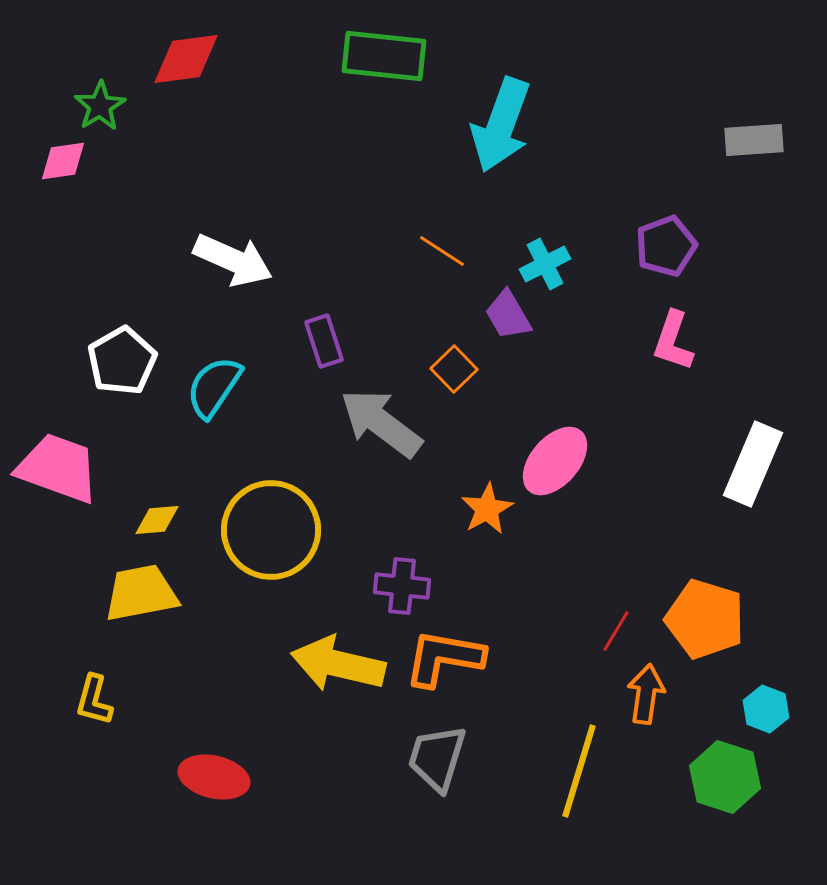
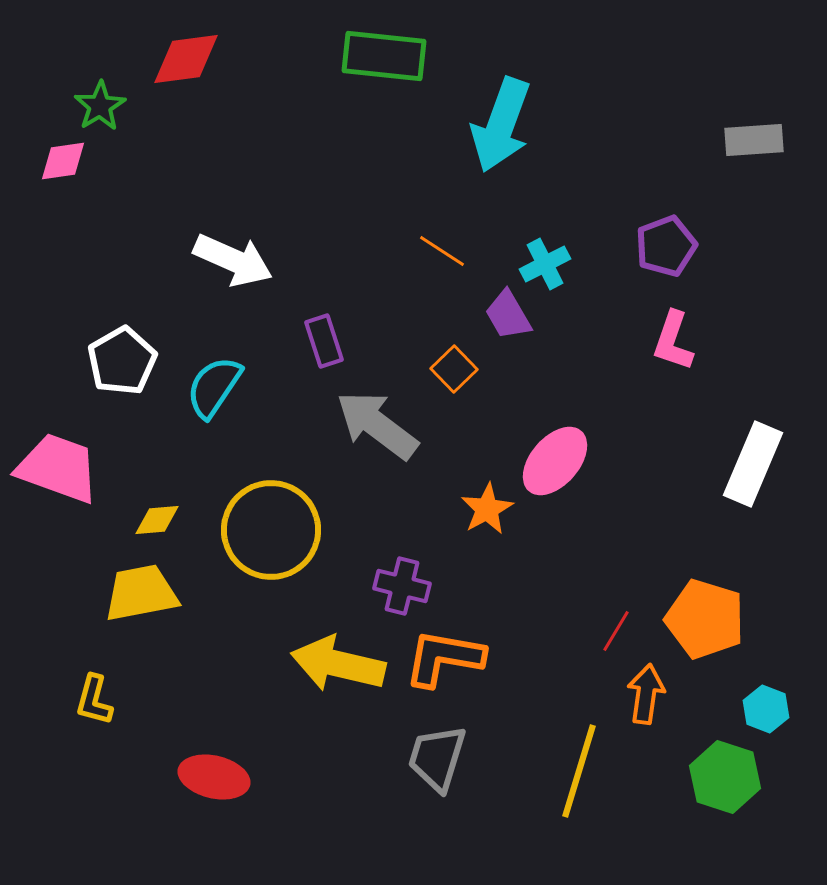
gray arrow: moved 4 px left, 2 px down
purple cross: rotated 8 degrees clockwise
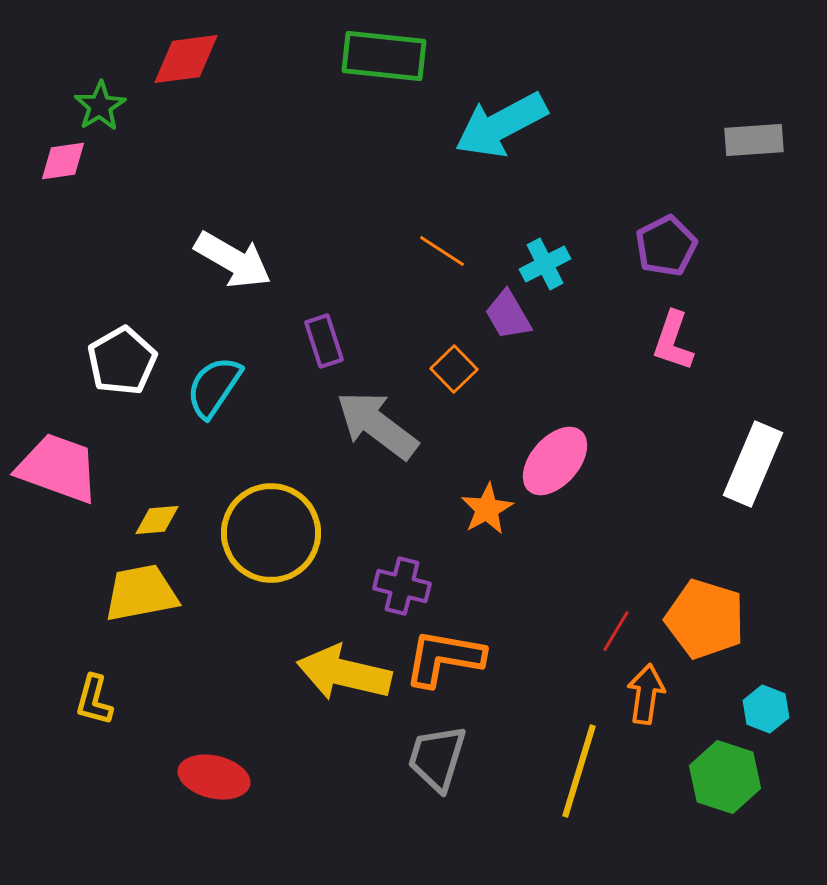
cyan arrow: rotated 42 degrees clockwise
purple pentagon: rotated 6 degrees counterclockwise
white arrow: rotated 6 degrees clockwise
yellow circle: moved 3 px down
yellow arrow: moved 6 px right, 9 px down
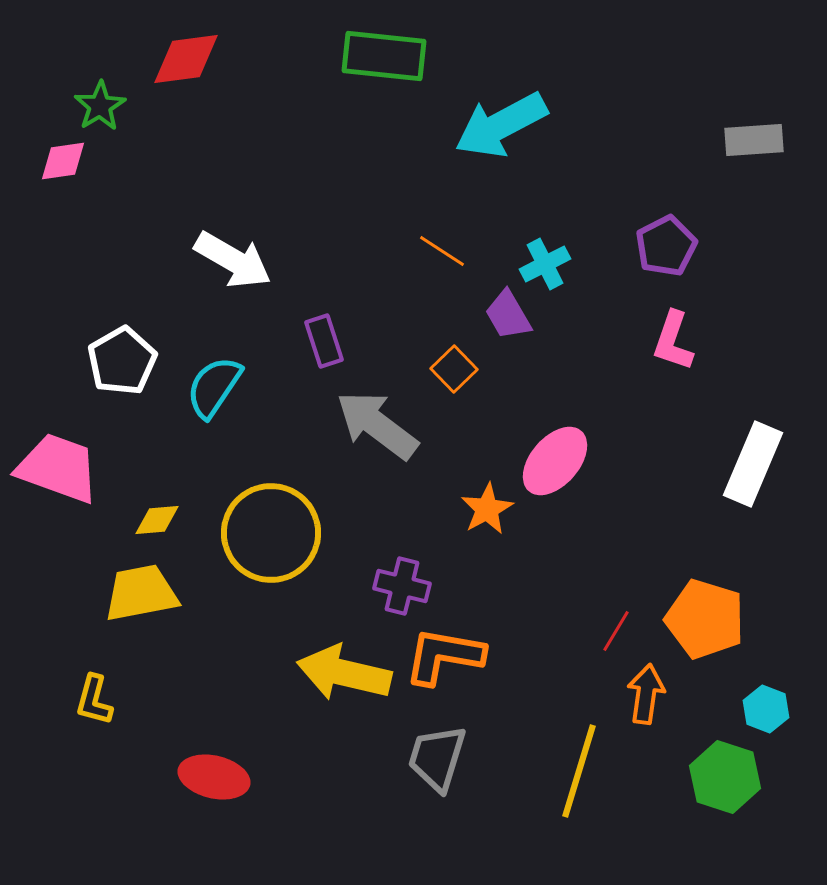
orange L-shape: moved 2 px up
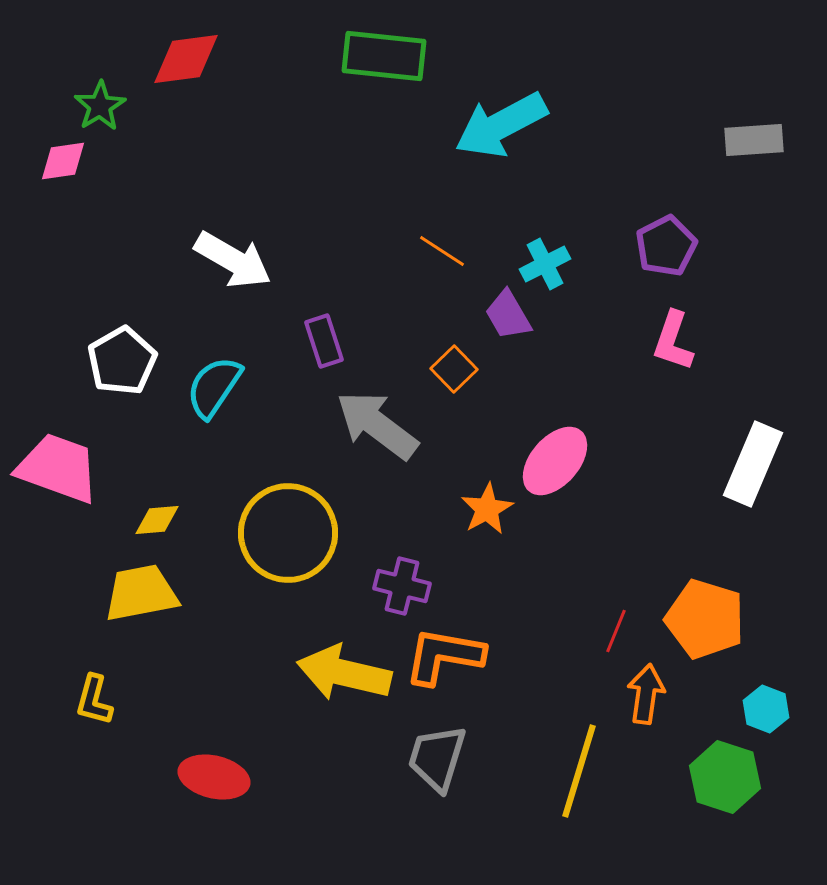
yellow circle: moved 17 px right
red line: rotated 9 degrees counterclockwise
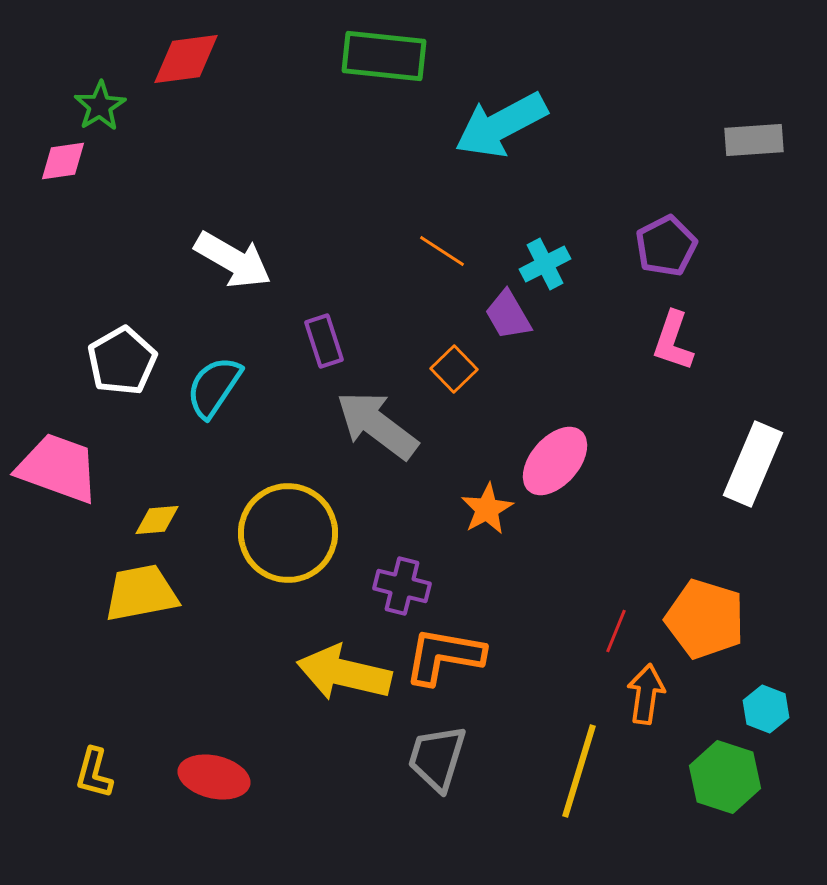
yellow L-shape: moved 73 px down
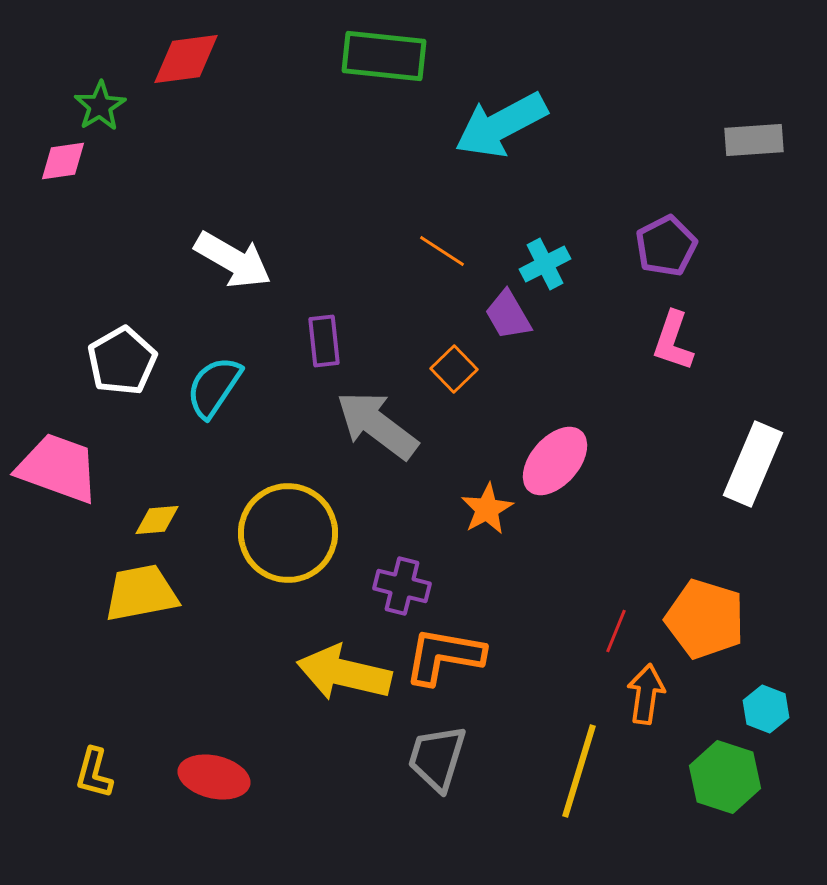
purple rectangle: rotated 12 degrees clockwise
